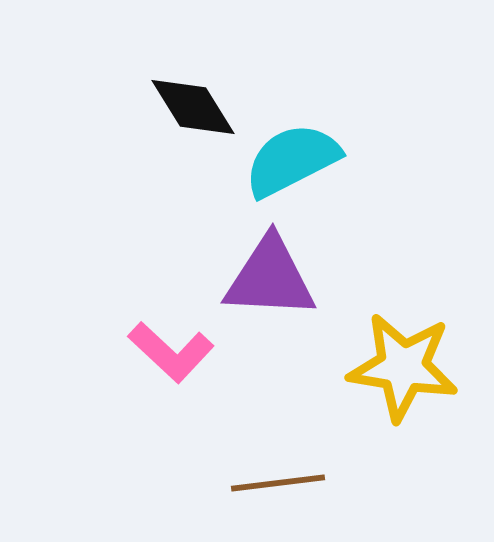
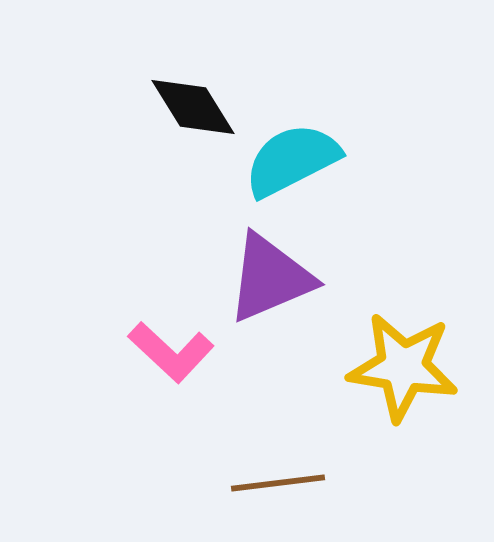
purple triangle: rotated 26 degrees counterclockwise
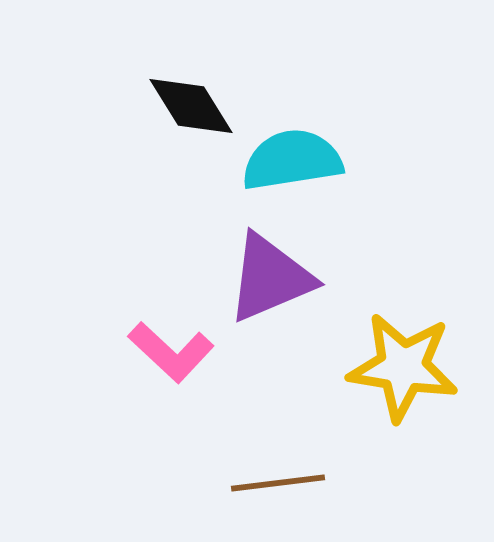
black diamond: moved 2 px left, 1 px up
cyan semicircle: rotated 18 degrees clockwise
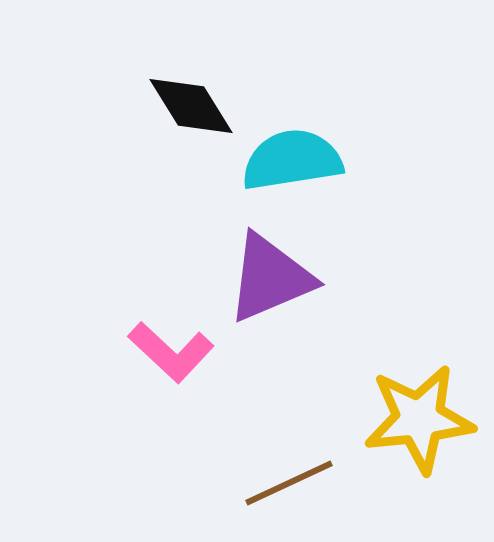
yellow star: moved 16 px right, 52 px down; rotated 15 degrees counterclockwise
brown line: moved 11 px right; rotated 18 degrees counterclockwise
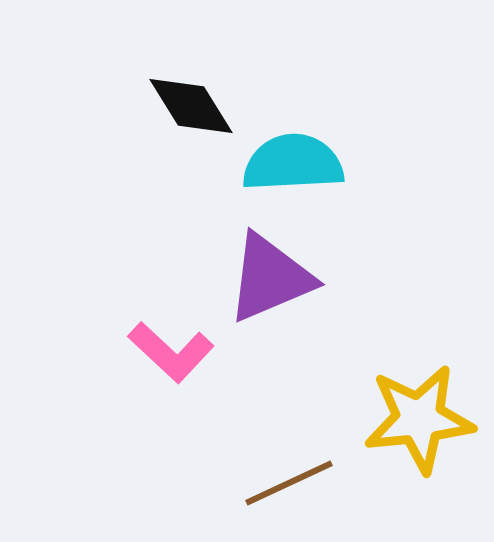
cyan semicircle: moved 1 px right, 3 px down; rotated 6 degrees clockwise
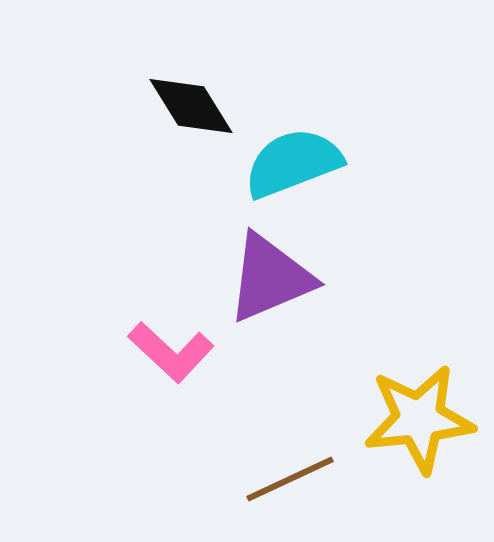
cyan semicircle: rotated 18 degrees counterclockwise
brown line: moved 1 px right, 4 px up
